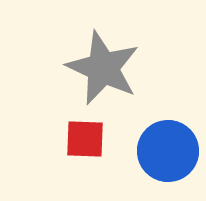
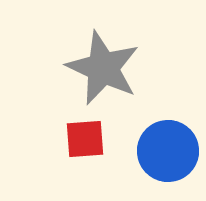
red square: rotated 6 degrees counterclockwise
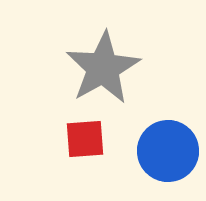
gray star: rotated 18 degrees clockwise
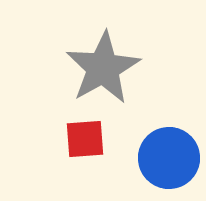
blue circle: moved 1 px right, 7 px down
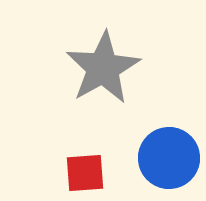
red square: moved 34 px down
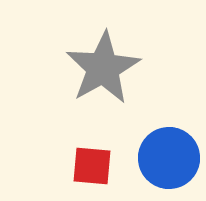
red square: moved 7 px right, 7 px up; rotated 9 degrees clockwise
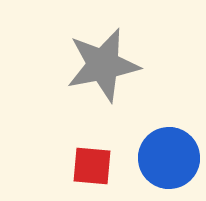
gray star: moved 3 px up; rotated 18 degrees clockwise
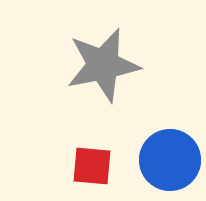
blue circle: moved 1 px right, 2 px down
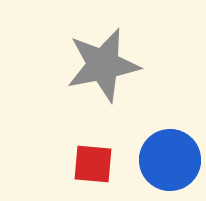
red square: moved 1 px right, 2 px up
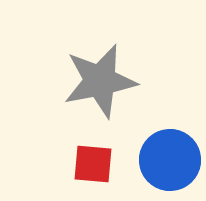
gray star: moved 3 px left, 16 px down
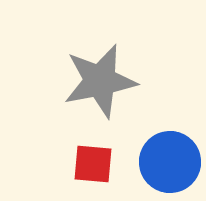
blue circle: moved 2 px down
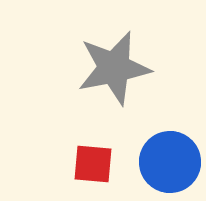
gray star: moved 14 px right, 13 px up
